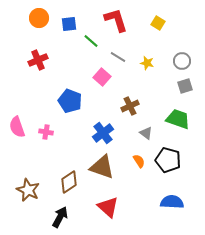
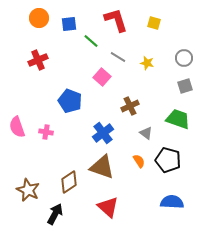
yellow square: moved 4 px left; rotated 16 degrees counterclockwise
gray circle: moved 2 px right, 3 px up
black arrow: moved 5 px left, 3 px up
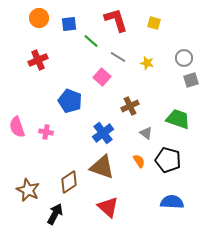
gray square: moved 6 px right, 6 px up
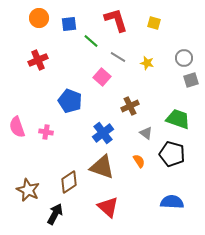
black pentagon: moved 4 px right, 6 px up
